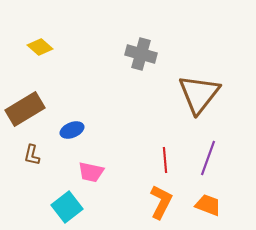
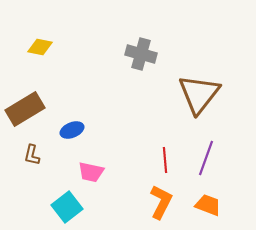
yellow diamond: rotated 30 degrees counterclockwise
purple line: moved 2 px left
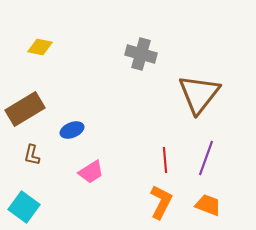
pink trapezoid: rotated 44 degrees counterclockwise
cyan square: moved 43 px left; rotated 16 degrees counterclockwise
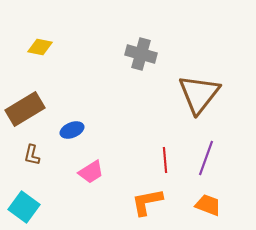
orange L-shape: moved 14 px left; rotated 128 degrees counterclockwise
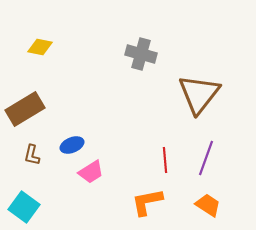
blue ellipse: moved 15 px down
orange trapezoid: rotated 12 degrees clockwise
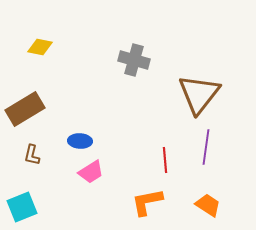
gray cross: moved 7 px left, 6 px down
blue ellipse: moved 8 px right, 4 px up; rotated 25 degrees clockwise
purple line: moved 11 px up; rotated 12 degrees counterclockwise
cyan square: moved 2 px left; rotated 32 degrees clockwise
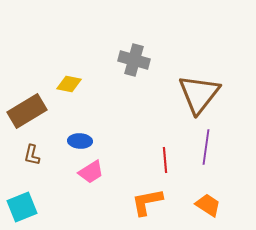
yellow diamond: moved 29 px right, 37 px down
brown rectangle: moved 2 px right, 2 px down
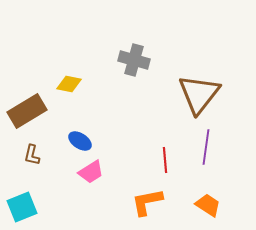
blue ellipse: rotated 30 degrees clockwise
